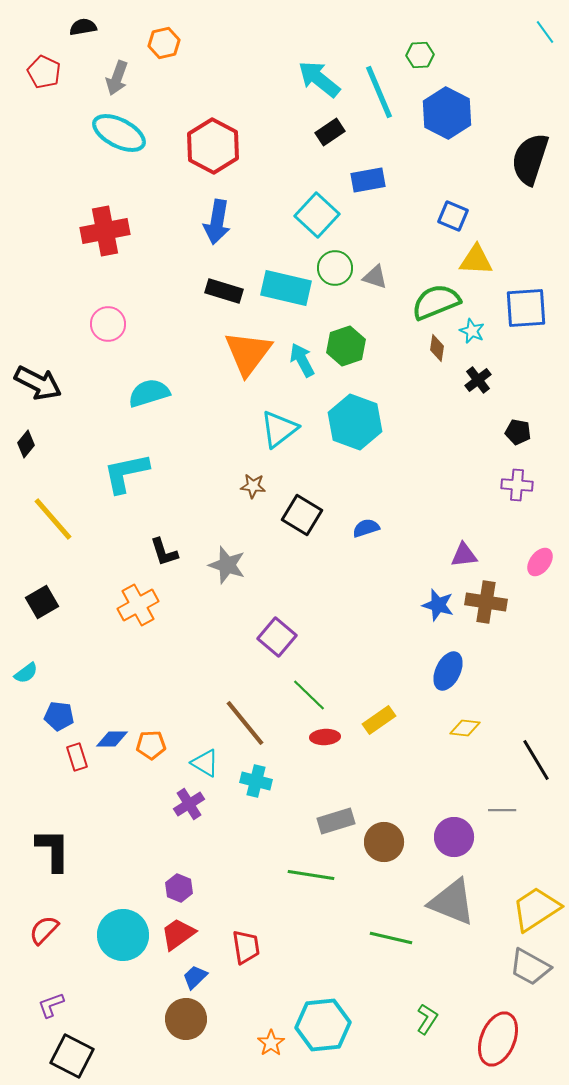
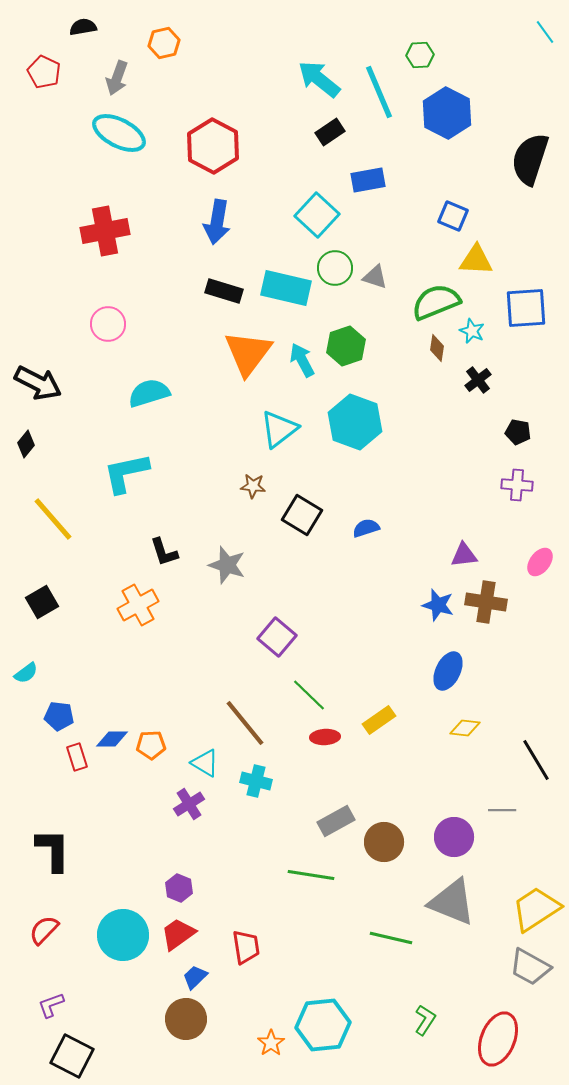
gray rectangle at (336, 821): rotated 12 degrees counterclockwise
green L-shape at (427, 1019): moved 2 px left, 1 px down
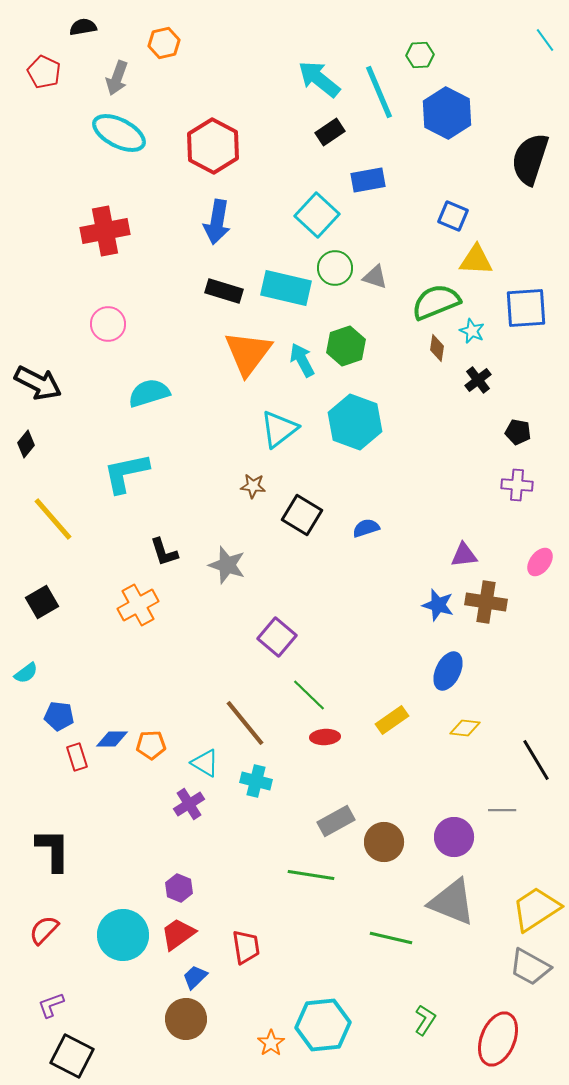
cyan line at (545, 32): moved 8 px down
yellow rectangle at (379, 720): moved 13 px right
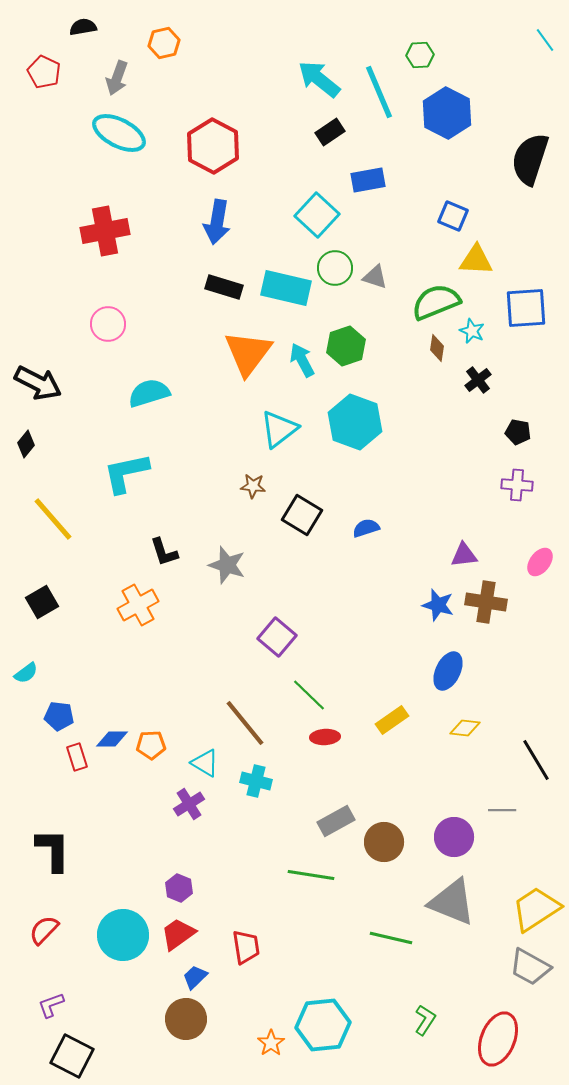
black rectangle at (224, 291): moved 4 px up
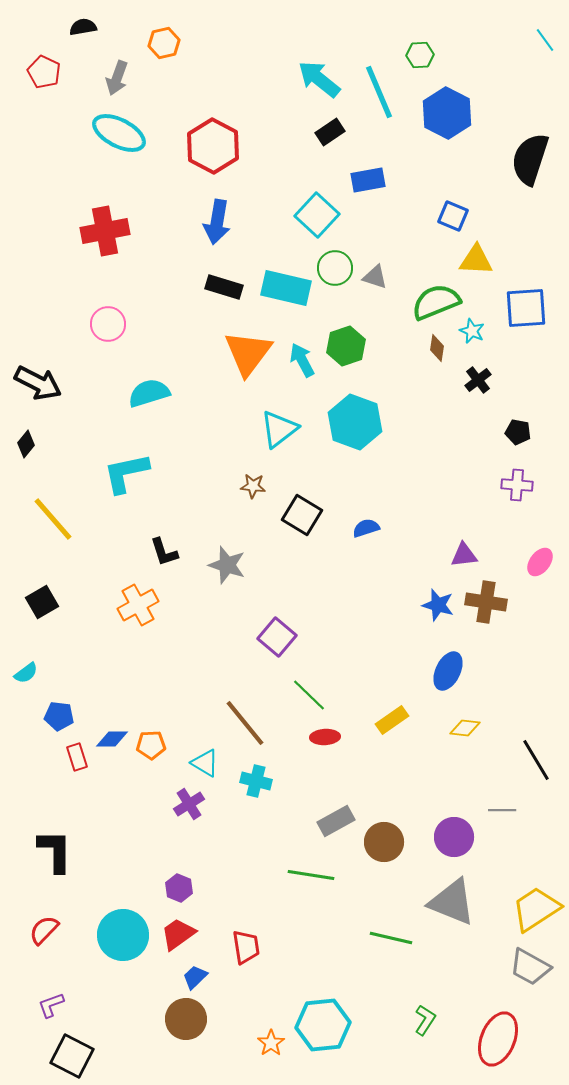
black L-shape at (53, 850): moved 2 px right, 1 px down
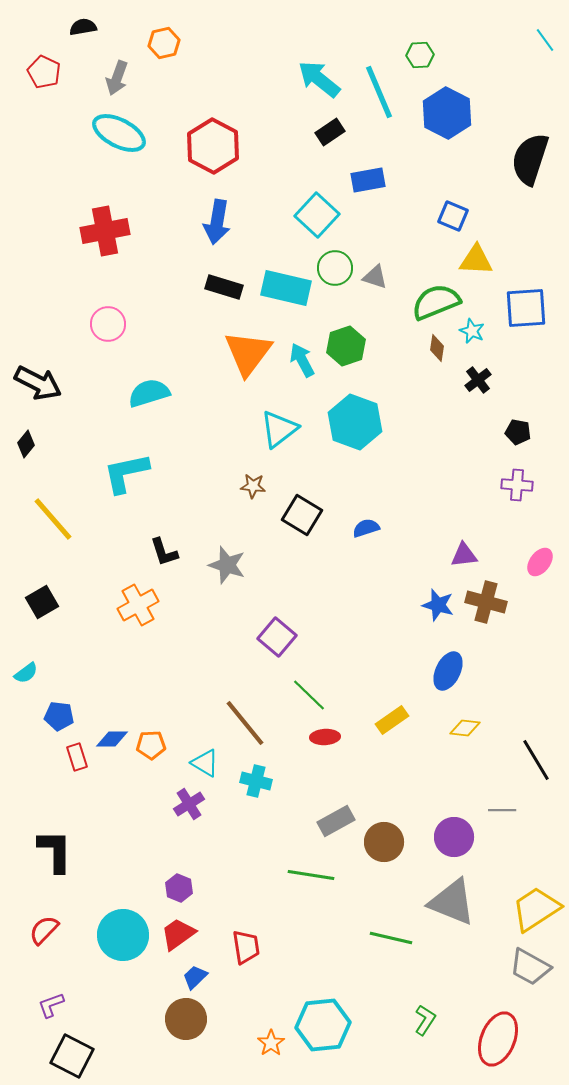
brown cross at (486, 602): rotated 6 degrees clockwise
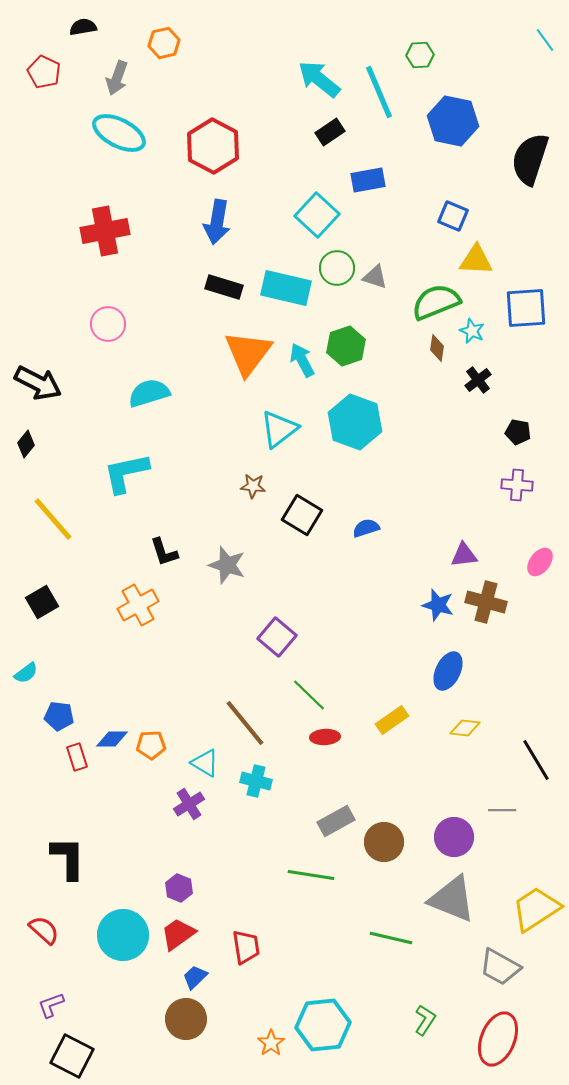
blue hexagon at (447, 113): moved 6 px right, 8 px down; rotated 15 degrees counterclockwise
green circle at (335, 268): moved 2 px right
black L-shape at (55, 851): moved 13 px right, 7 px down
gray triangle at (452, 902): moved 3 px up
red semicircle at (44, 930): rotated 88 degrees clockwise
gray trapezoid at (530, 967): moved 30 px left
